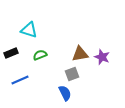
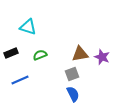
cyan triangle: moved 1 px left, 3 px up
blue semicircle: moved 8 px right, 1 px down
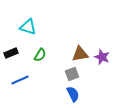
green semicircle: rotated 144 degrees clockwise
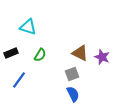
brown triangle: moved 1 px up; rotated 36 degrees clockwise
blue line: moved 1 px left; rotated 30 degrees counterclockwise
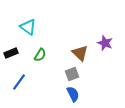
cyan triangle: rotated 18 degrees clockwise
brown triangle: rotated 18 degrees clockwise
purple star: moved 3 px right, 14 px up
blue line: moved 2 px down
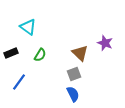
gray square: moved 2 px right
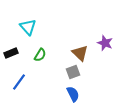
cyan triangle: rotated 12 degrees clockwise
gray square: moved 1 px left, 2 px up
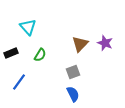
brown triangle: moved 9 px up; rotated 30 degrees clockwise
